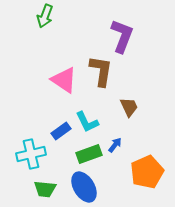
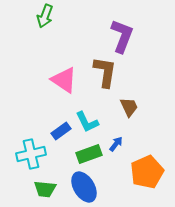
brown L-shape: moved 4 px right, 1 px down
blue arrow: moved 1 px right, 1 px up
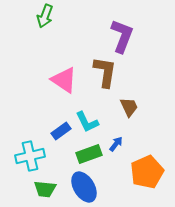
cyan cross: moved 1 px left, 2 px down
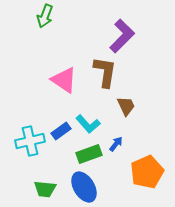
purple L-shape: rotated 24 degrees clockwise
brown trapezoid: moved 3 px left, 1 px up
cyan L-shape: moved 1 px right, 2 px down; rotated 15 degrees counterclockwise
cyan cross: moved 15 px up
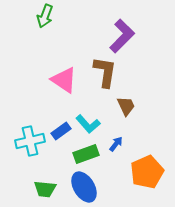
green rectangle: moved 3 px left
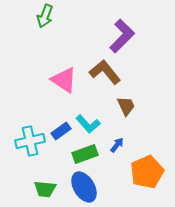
brown L-shape: rotated 48 degrees counterclockwise
blue arrow: moved 1 px right, 1 px down
green rectangle: moved 1 px left
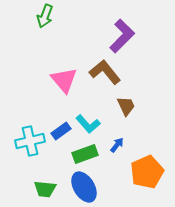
pink triangle: rotated 16 degrees clockwise
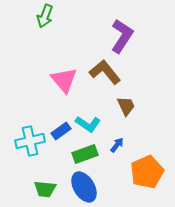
purple L-shape: rotated 12 degrees counterclockwise
cyan L-shape: rotated 15 degrees counterclockwise
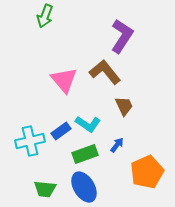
brown trapezoid: moved 2 px left
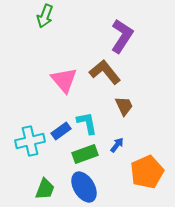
cyan L-shape: moved 1 px left, 1 px up; rotated 135 degrees counterclockwise
green trapezoid: rotated 75 degrees counterclockwise
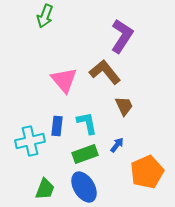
blue rectangle: moved 4 px left, 5 px up; rotated 48 degrees counterclockwise
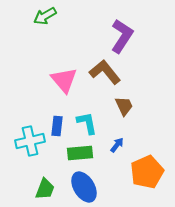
green arrow: rotated 40 degrees clockwise
green rectangle: moved 5 px left, 1 px up; rotated 15 degrees clockwise
